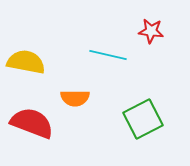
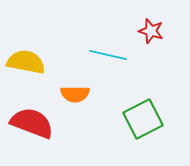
red star: rotated 10 degrees clockwise
orange semicircle: moved 4 px up
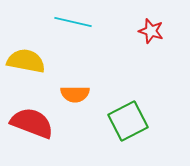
cyan line: moved 35 px left, 33 px up
yellow semicircle: moved 1 px up
green square: moved 15 px left, 2 px down
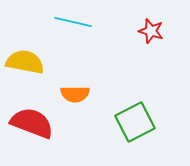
yellow semicircle: moved 1 px left, 1 px down
green square: moved 7 px right, 1 px down
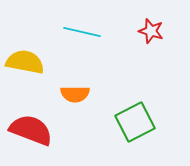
cyan line: moved 9 px right, 10 px down
red semicircle: moved 1 px left, 7 px down
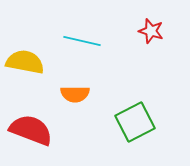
cyan line: moved 9 px down
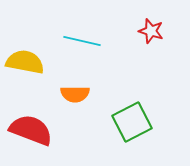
green square: moved 3 px left
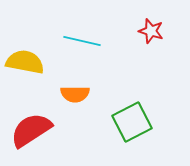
red semicircle: rotated 54 degrees counterclockwise
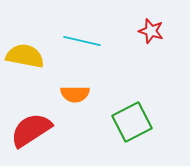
yellow semicircle: moved 6 px up
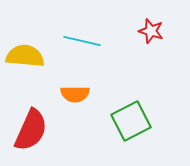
yellow semicircle: rotated 6 degrees counterclockwise
green square: moved 1 px left, 1 px up
red semicircle: rotated 147 degrees clockwise
